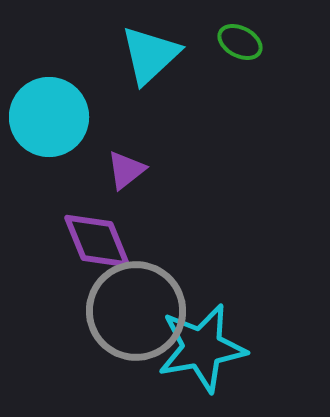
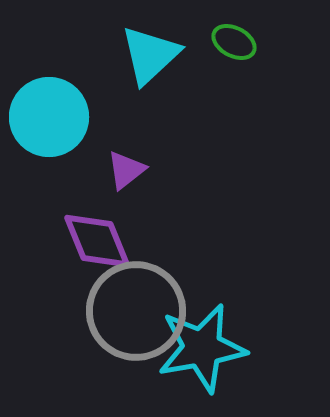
green ellipse: moved 6 px left
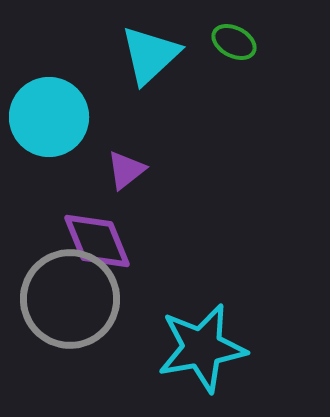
gray circle: moved 66 px left, 12 px up
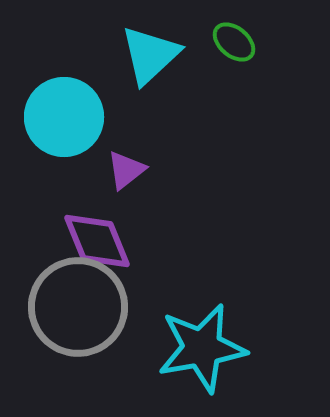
green ellipse: rotated 12 degrees clockwise
cyan circle: moved 15 px right
gray circle: moved 8 px right, 8 px down
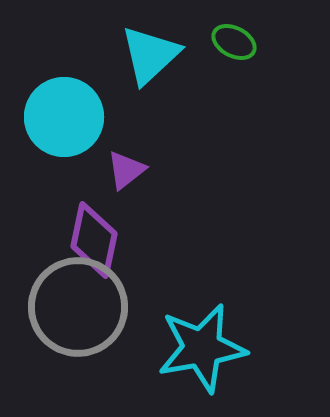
green ellipse: rotated 12 degrees counterclockwise
purple diamond: moved 3 px left, 1 px up; rotated 34 degrees clockwise
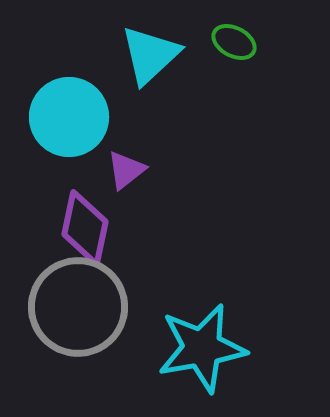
cyan circle: moved 5 px right
purple diamond: moved 9 px left, 12 px up
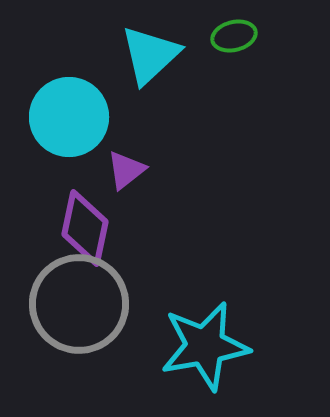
green ellipse: moved 6 px up; rotated 42 degrees counterclockwise
gray circle: moved 1 px right, 3 px up
cyan star: moved 3 px right, 2 px up
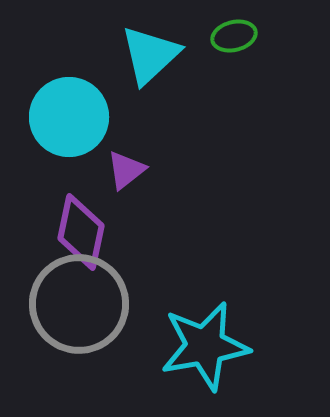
purple diamond: moved 4 px left, 4 px down
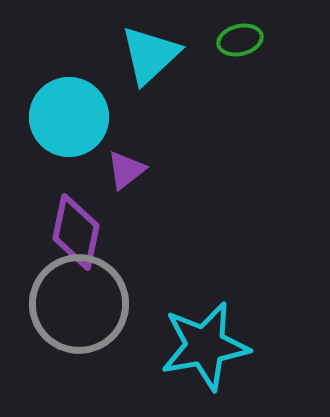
green ellipse: moved 6 px right, 4 px down
purple diamond: moved 5 px left
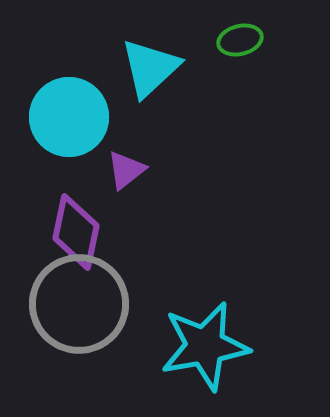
cyan triangle: moved 13 px down
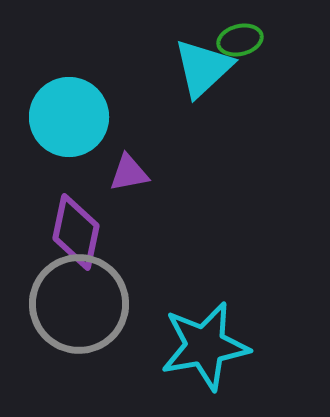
cyan triangle: moved 53 px right
purple triangle: moved 3 px right, 3 px down; rotated 27 degrees clockwise
